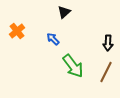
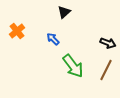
black arrow: rotated 70 degrees counterclockwise
brown line: moved 2 px up
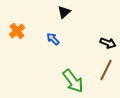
green arrow: moved 15 px down
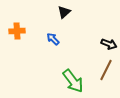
orange cross: rotated 35 degrees clockwise
black arrow: moved 1 px right, 1 px down
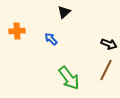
blue arrow: moved 2 px left
green arrow: moved 4 px left, 3 px up
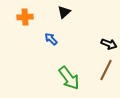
orange cross: moved 8 px right, 14 px up
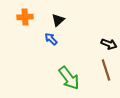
black triangle: moved 6 px left, 8 px down
brown line: rotated 45 degrees counterclockwise
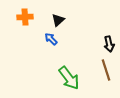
black arrow: rotated 56 degrees clockwise
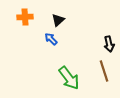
brown line: moved 2 px left, 1 px down
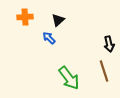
blue arrow: moved 2 px left, 1 px up
